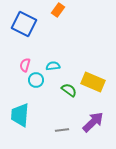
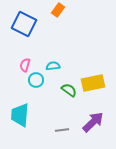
yellow rectangle: moved 1 px down; rotated 35 degrees counterclockwise
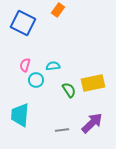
blue square: moved 1 px left, 1 px up
green semicircle: rotated 21 degrees clockwise
purple arrow: moved 1 px left, 1 px down
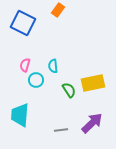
cyan semicircle: rotated 88 degrees counterclockwise
gray line: moved 1 px left
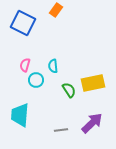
orange rectangle: moved 2 px left
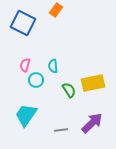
cyan trapezoid: moved 6 px right; rotated 30 degrees clockwise
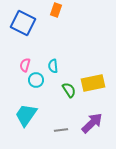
orange rectangle: rotated 16 degrees counterclockwise
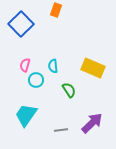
blue square: moved 2 px left, 1 px down; rotated 20 degrees clockwise
yellow rectangle: moved 15 px up; rotated 35 degrees clockwise
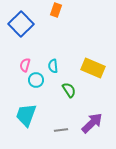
cyan trapezoid: rotated 15 degrees counterclockwise
